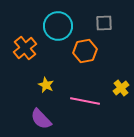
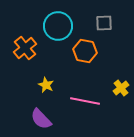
orange hexagon: rotated 20 degrees clockwise
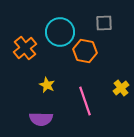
cyan circle: moved 2 px right, 6 px down
yellow star: moved 1 px right
pink line: rotated 60 degrees clockwise
purple semicircle: rotated 45 degrees counterclockwise
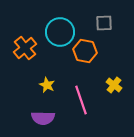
yellow cross: moved 7 px left, 3 px up; rotated 14 degrees counterclockwise
pink line: moved 4 px left, 1 px up
purple semicircle: moved 2 px right, 1 px up
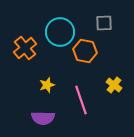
yellow star: rotated 28 degrees clockwise
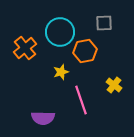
orange hexagon: rotated 20 degrees counterclockwise
yellow star: moved 14 px right, 13 px up
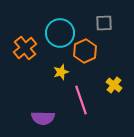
cyan circle: moved 1 px down
orange hexagon: rotated 15 degrees counterclockwise
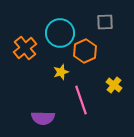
gray square: moved 1 px right, 1 px up
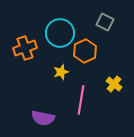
gray square: rotated 30 degrees clockwise
orange cross: rotated 20 degrees clockwise
yellow cross: moved 1 px up
pink line: rotated 28 degrees clockwise
purple semicircle: rotated 10 degrees clockwise
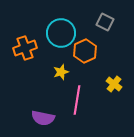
cyan circle: moved 1 px right
pink line: moved 4 px left
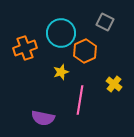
pink line: moved 3 px right
